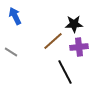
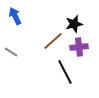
black star: rotated 12 degrees counterclockwise
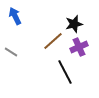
purple cross: rotated 18 degrees counterclockwise
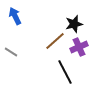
brown line: moved 2 px right
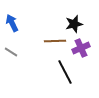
blue arrow: moved 3 px left, 7 px down
brown line: rotated 40 degrees clockwise
purple cross: moved 2 px right, 1 px down
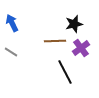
purple cross: rotated 12 degrees counterclockwise
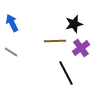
black line: moved 1 px right, 1 px down
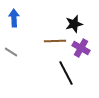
blue arrow: moved 2 px right, 5 px up; rotated 24 degrees clockwise
purple cross: rotated 24 degrees counterclockwise
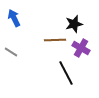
blue arrow: rotated 24 degrees counterclockwise
brown line: moved 1 px up
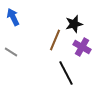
blue arrow: moved 1 px left, 1 px up
brown line: rotated 65 degrees counterclockwise
purple cross: moved 1 px right, 1 px up
